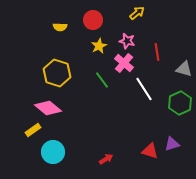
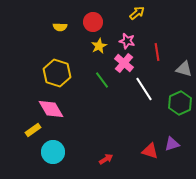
red circle: moved 2 px down
pink diamond: moved 3 px right, 1 px down; rotated 20 degrees clockwise
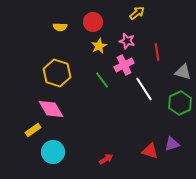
pink cross: moved 2 px down; rotated 24 degrees clockwise
gray triangle: moved 1 px left, 3 px down
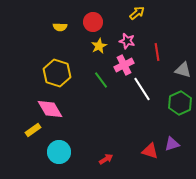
gray triangle: moved 2 px up
green line: moved 1 px left
white line: moved 2 px left
pink diamond: moved 1 px left
cyan circle: moved 6 px right
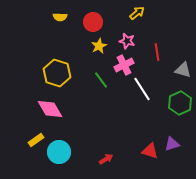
yellow semicircle: moved 10 px up
yellow rectangle: moved 3 px right, 10 px down
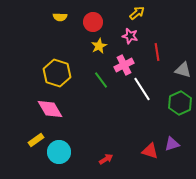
pink star: moved 3 px right, 5 px up
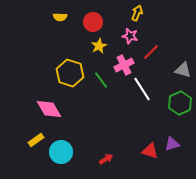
yellow arrow: rotated 28 degrees counterclockwise
red line: moved 6 px left; rotated 54 degrees clockwise
yellow hexagon: moved 13 px right
pink diamond: moved 1 px left
cyan circle: moved 2 px right
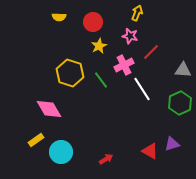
yellow semicircle: moved 1 px left
gray triangle: rotated 12 degrees counterclockwise
red triangle: rotated 12 degrees clockwise
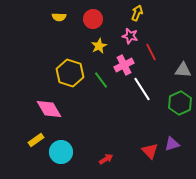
red circle: moved 3 px up
red line: rotated 72 degrees counterclockwise
red triangle: rotated 18 degrees clockwise
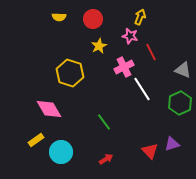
yellow arrow: moved 3 px right, 4 px down
pink cross: moved 2 px down
gray triangle: rotated 18 degrees clockwise
green line: moved 3 px right, 42 px down
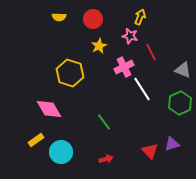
red arrow: rotated 16 degrees clockwise
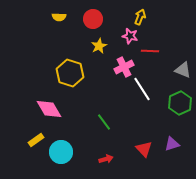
red line: moved 1 px left, 1 px up; rotated 60 degrees counterclockwise
red triangle: moved 6 px left, 2 px up
